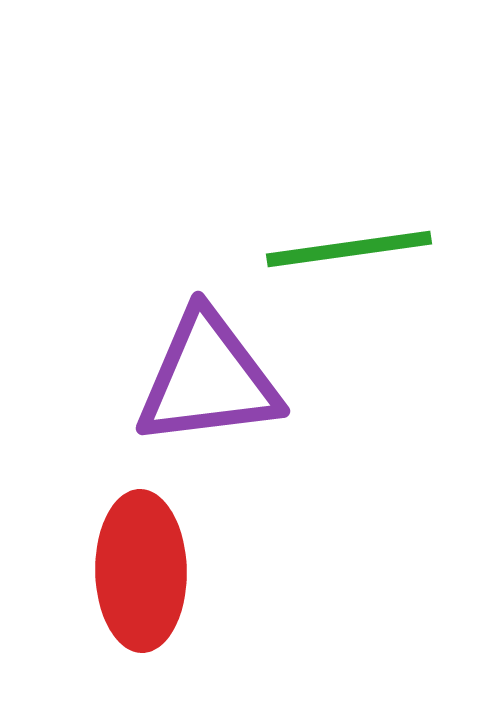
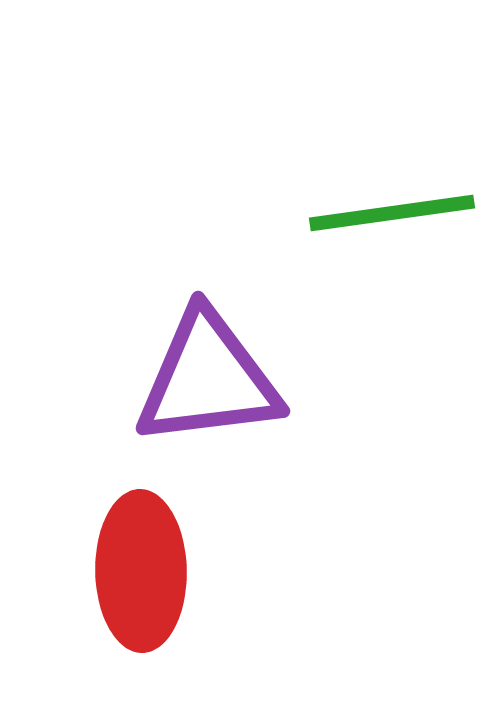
green line: moved 43 px right, 36 px up
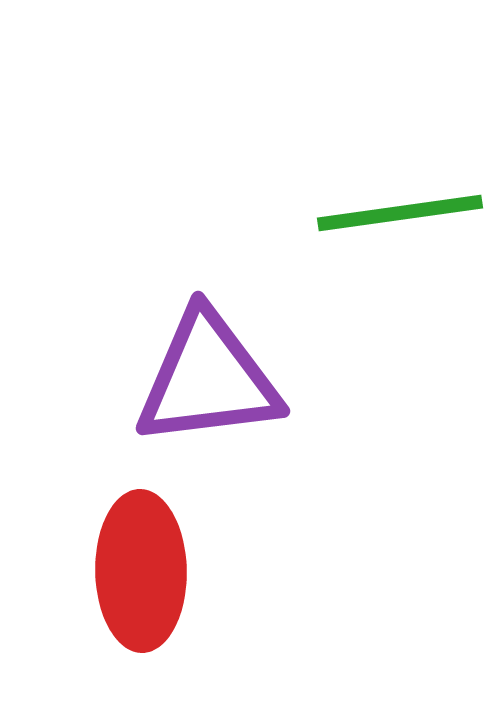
green line: moved 8 px right
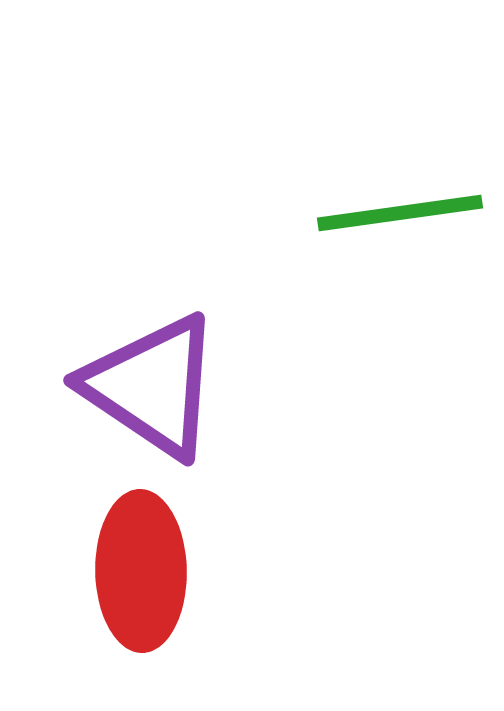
purple triangle: moved 56 px left, 7 px down; rotated 41 degrees clockwise
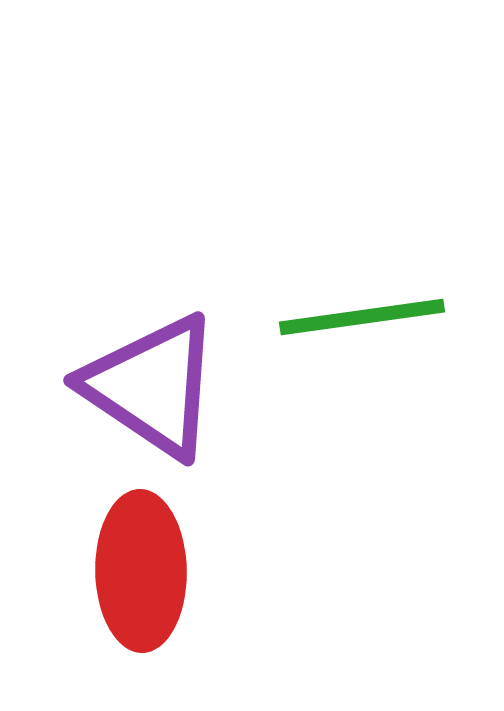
green line: moved 38 px left, 104 px down
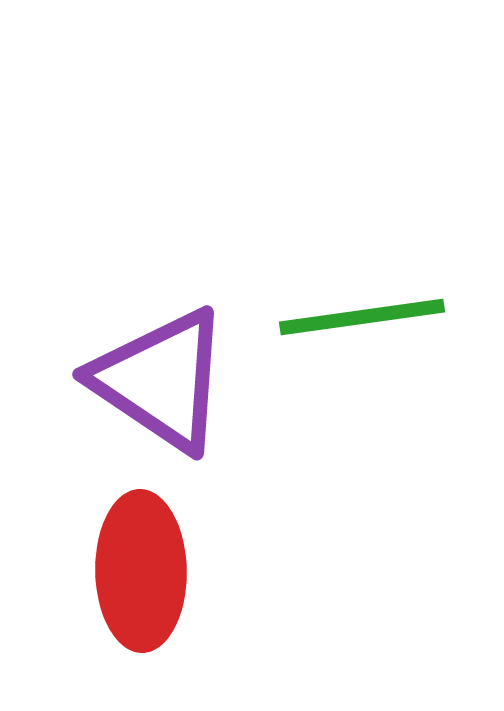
purple triangle: moved 9 px right, 6 px up
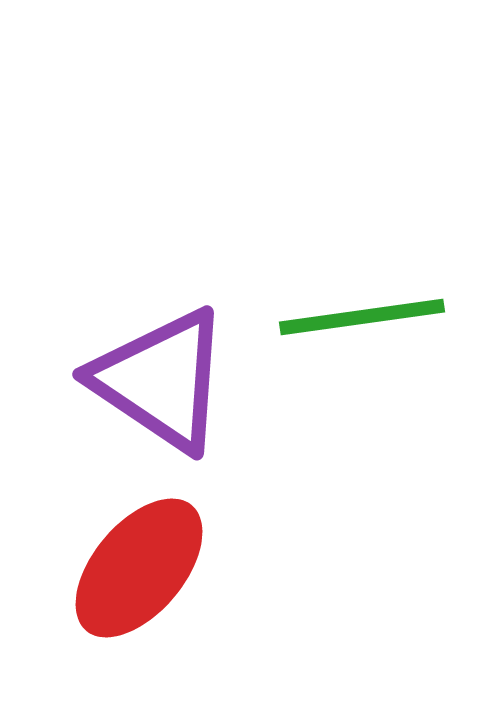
red ellipse: moved 2 px left, 3 px up; rotated 41 degrees clockwise
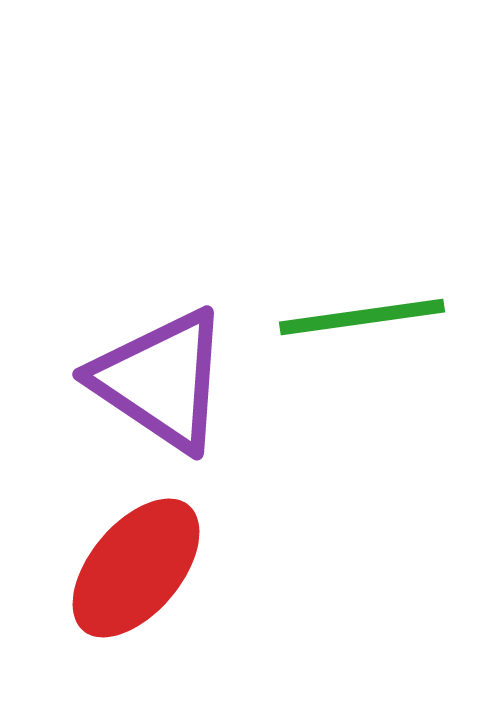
red ellipse: moved 3 px left
